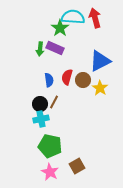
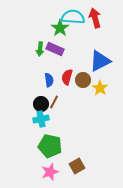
purple rectangle: moved 1 px down
black circle: moved 1 px right
pink star: rotated 24 degrees clockwise
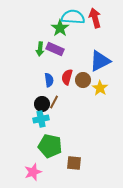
black circle: moved 1 px right
brown square: moved 3 px left, 3 px up; rotated 35 degrees clockwise
pink star: moved 17 px left
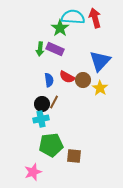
blue triangle: rotated 20 degrees counterclockwise
red semicircle: rotated 77 degrees counterclockwise
green pentagon: moved 1 px right, 1 px up; rotated 20 degrees counterclockwise
brown square: moved 7 px up
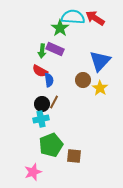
red arrow: rotated 42 degrees counterclockwise
green arrow: moved 2 px right, 2 px down
red semicircle: moved 27 px left, 6 px up
green pentagon: rotated 15 degrees counterclockwise
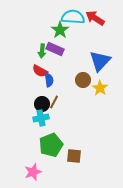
green star: moved 2 px down
cyan cross: moved 1 px up
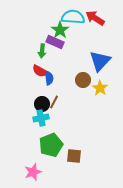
purple rectangle: moved 7 px up
blue semicircle: moved 2 px up
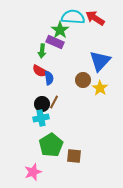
green pentagon: rotated 10 degrees counterclockwise
